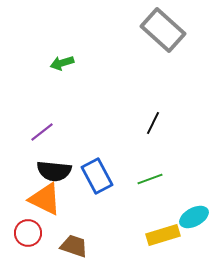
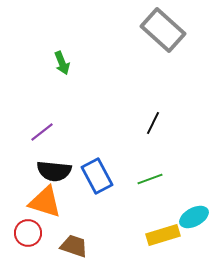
green arrow: rotated 95 degrees counterclockwise
orange triangle: moved 3 px down; rotated 9 degrees counterclockwise
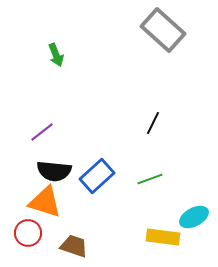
green arrow: moved 6 px left, 8 px up
blue rectangle: rotated 76 degrees clockwise
yellow rectangle: moved 2 px down; rotated 24 degrees clockwise
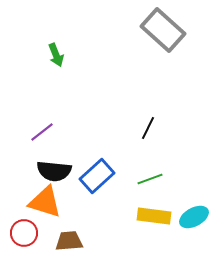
black line: moved 5 px left, 5 px down
red circle: moved 4 px left
yellow rectangle: moved 9 px left, 21 px up
brown trapezoid: moved 5 px left, 5 px up; rotated 24 degrees counterclockwise
